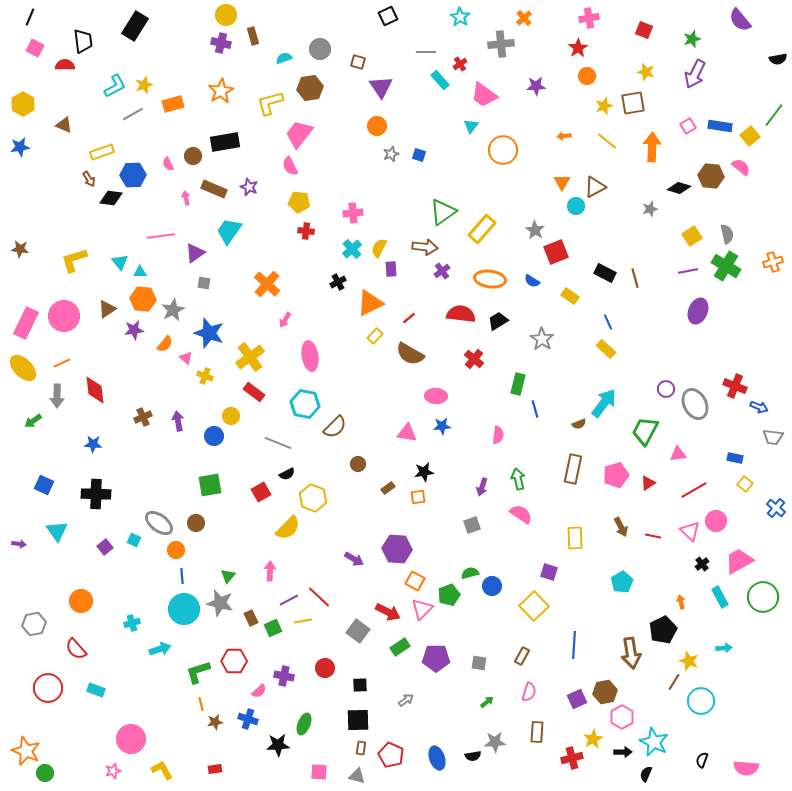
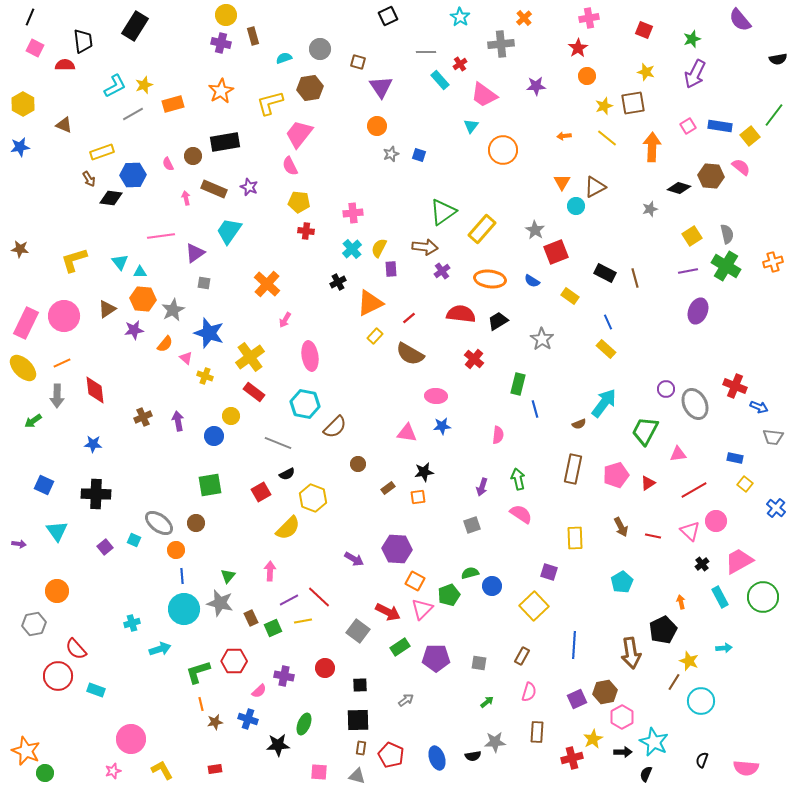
yellow line at (607, 141): moved 3 px up
orange circle at (81, 601): moved 24 px left, 10 px up
red circle at (48, 688): moved 10 px right, 12 px up
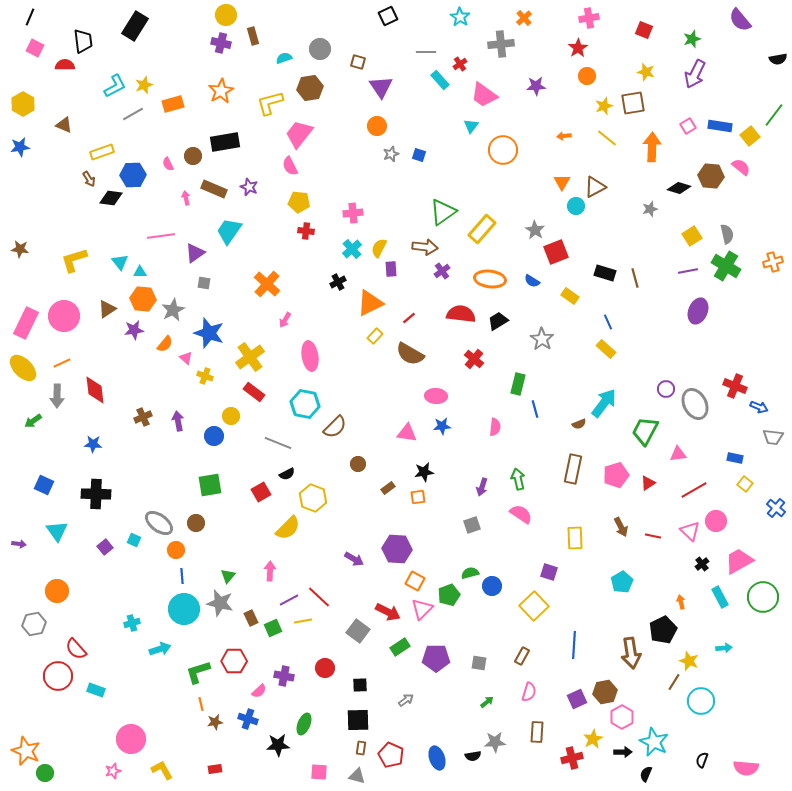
black rectangle at (605, 273): rotated 10 degrees counterclockwise
pink semicircle at (498, 435): moved 3 px left, 8 px up
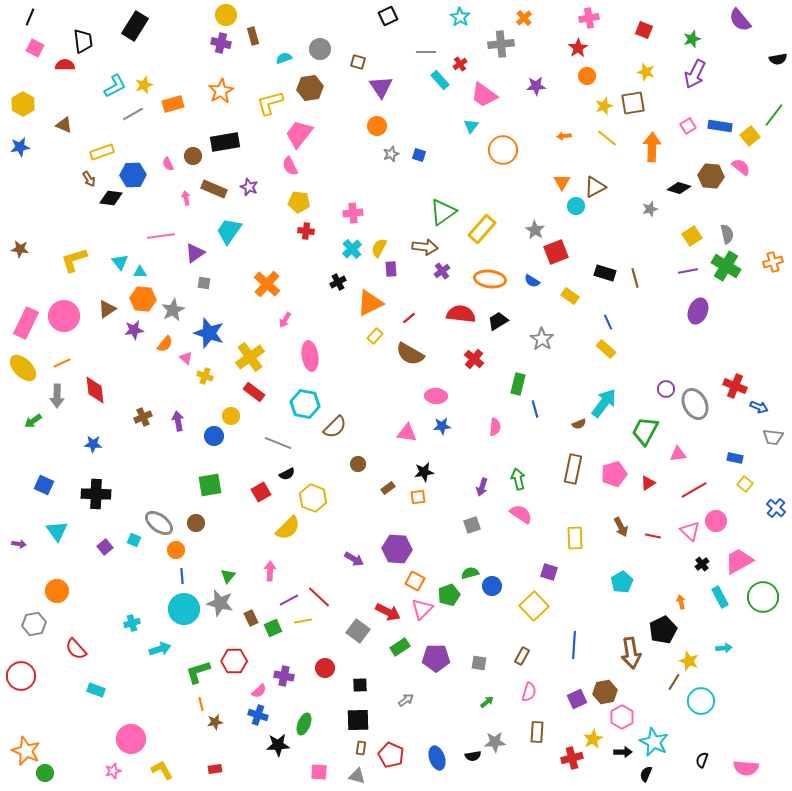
pink pentagon at (616, 475): moved 2 px left, 1 px up
red circle at (58, 676): moved 37 px left
blue cross at (248, 719): moved 10 px right, 4 px up
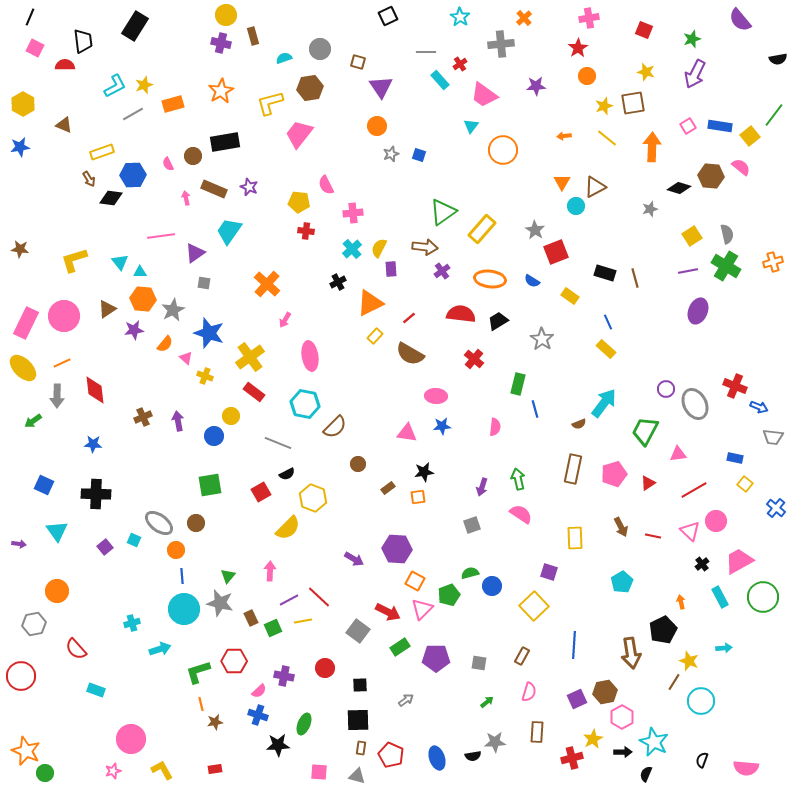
pink semicircle at (290, 166): moved 36 px right, 19 px down
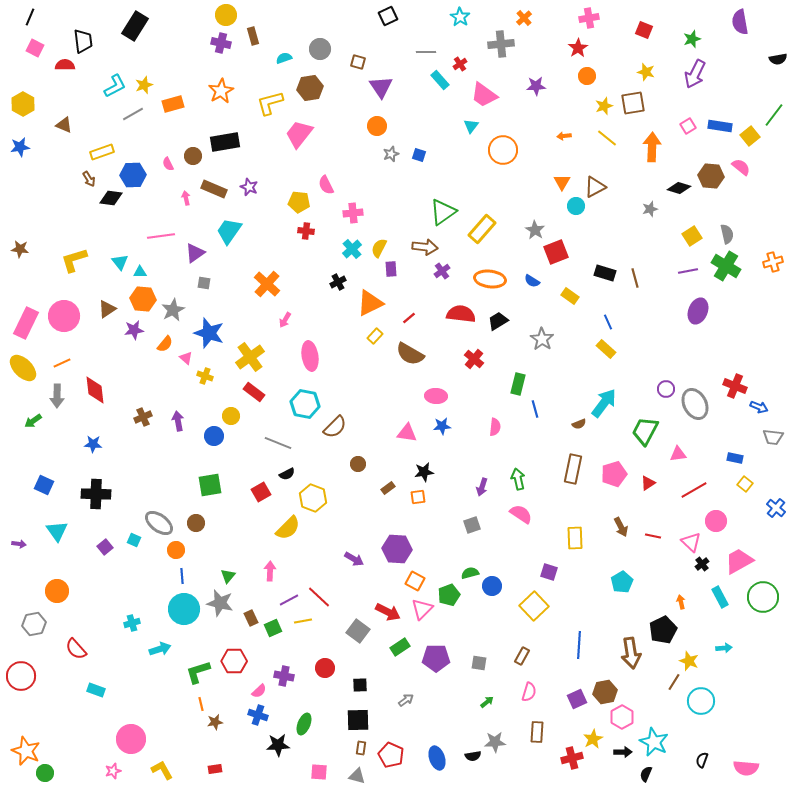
purple semicircle at (740, 20): moved 2 px down; rotated 30 degrees clockwise
pink triangle at (690, 531): moved 1 px right, 11 px down
blue line at (574, 645): moved 5 px right
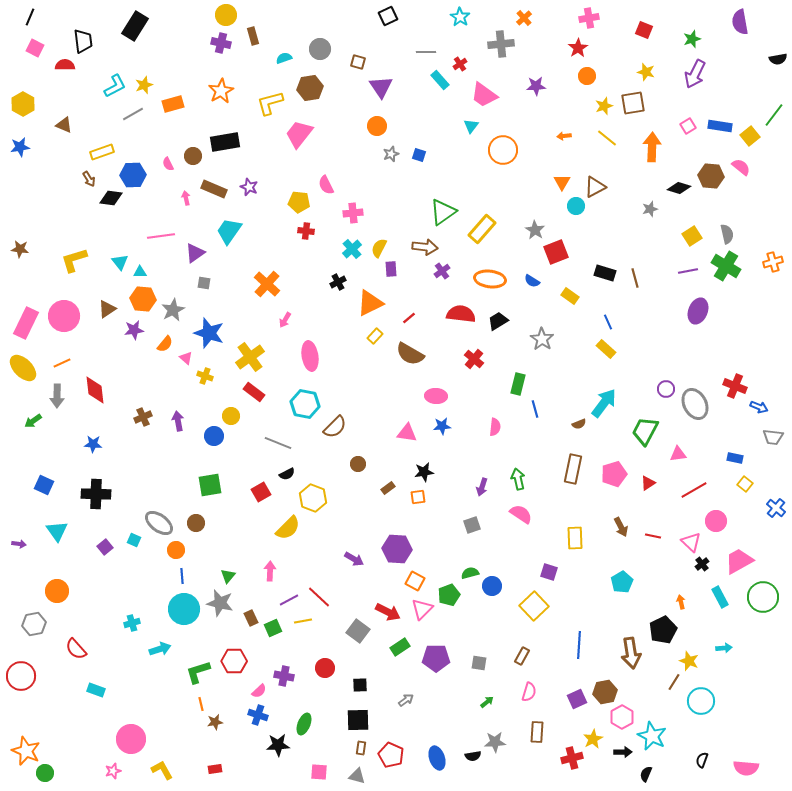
cyan star at (654, 742): moved 2 px left, 6 px up
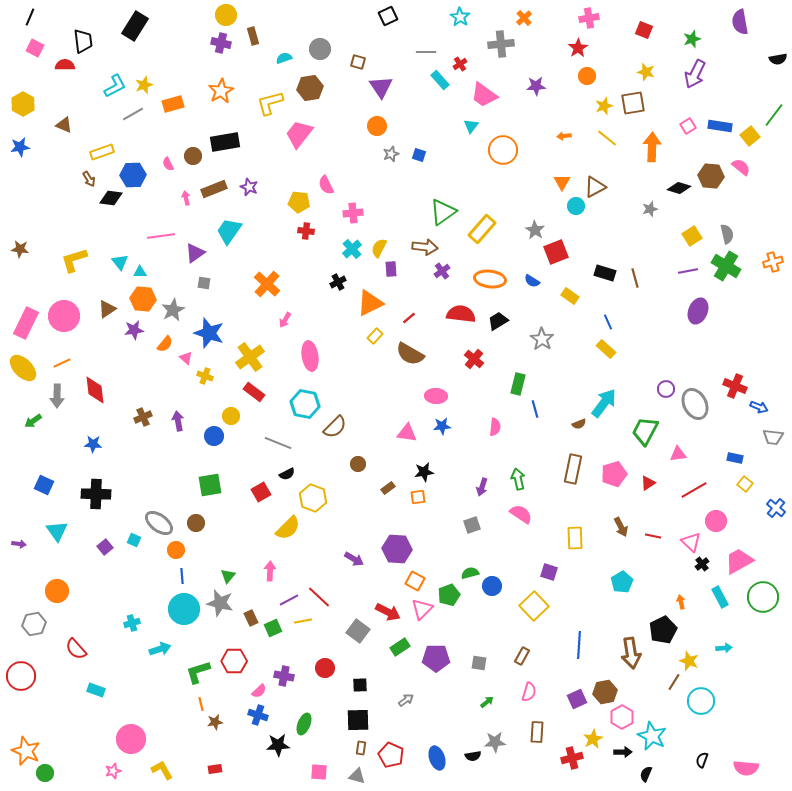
brown rectangle at (214, 189): rotated 45 degrees counterclockwise
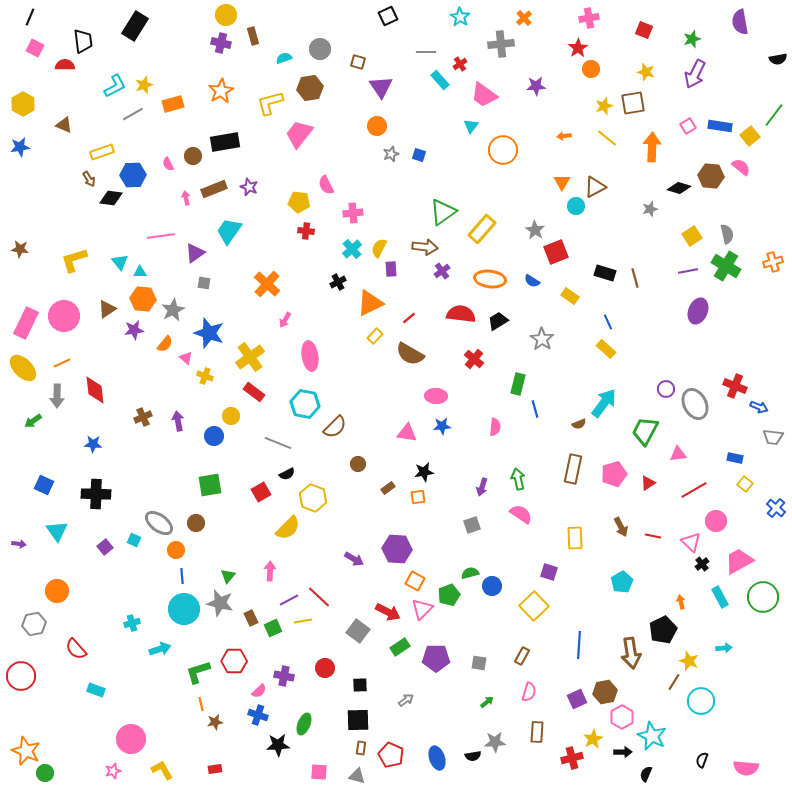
orange circle at (587, 76): moved 4 px right, 7 px up
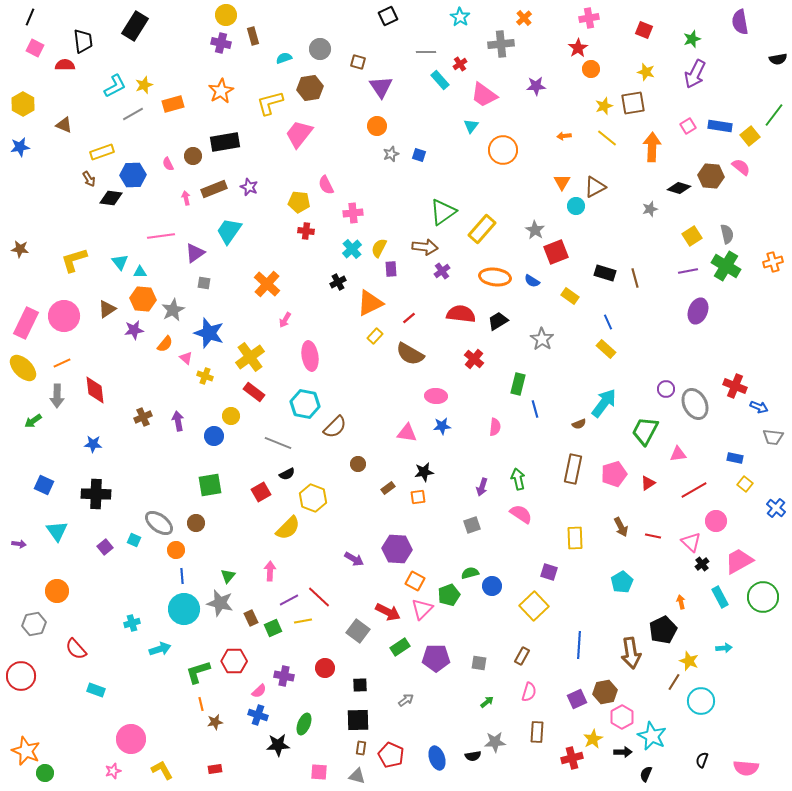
orange ellipse at (490, 279): moved 5 px right, 2 px up
